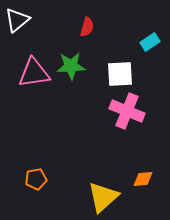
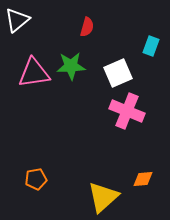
cyan rectangle: moved 1 px right, 4 px down; rotated 36 degrees counterclockwise
white square: moved 2 px left, 1 px up; rotated 20 degrees counterclockwise
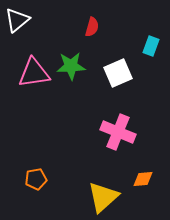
red semicircle: moved 5 px right
pink cross: moved 9 px left, 21 px down
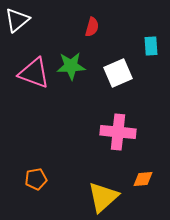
cyan rectangle: rotated 24 degrees counterclockwise
pink triangle: rotated 28 degrees clockwise
pink cross: rotated 16 degrees counterclockwise
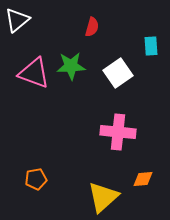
white square: rotated 12 degrees counterclockwise
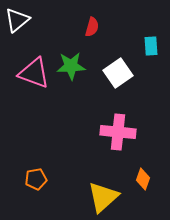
orange diamond: rotated 65 degrees counterclockwise
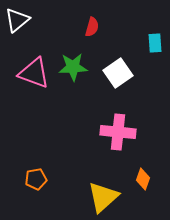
cyan rectangle: moved 4 px right, 3 px up
green star: moved 2 px right, 1 px down
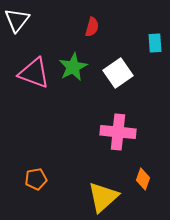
white triangle: rotated 12 degrees counterclockwise
green star: rotated 24 degrees counterclockwise
